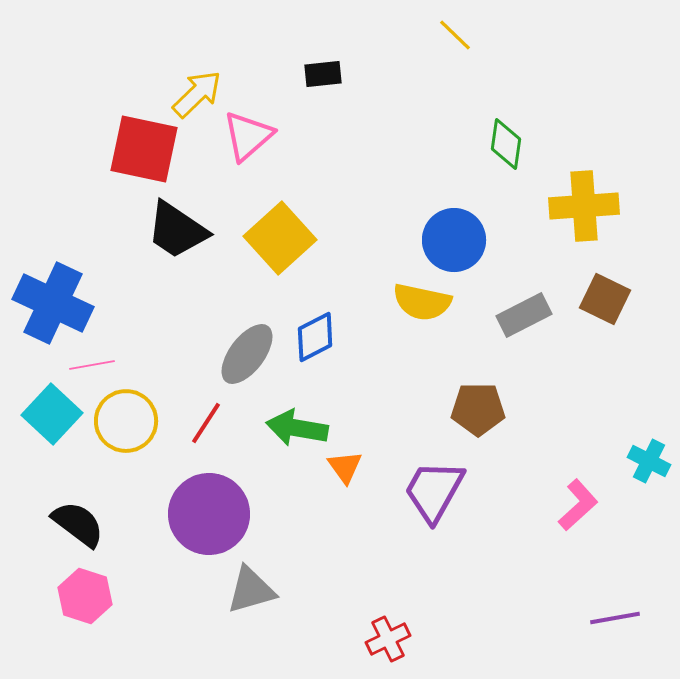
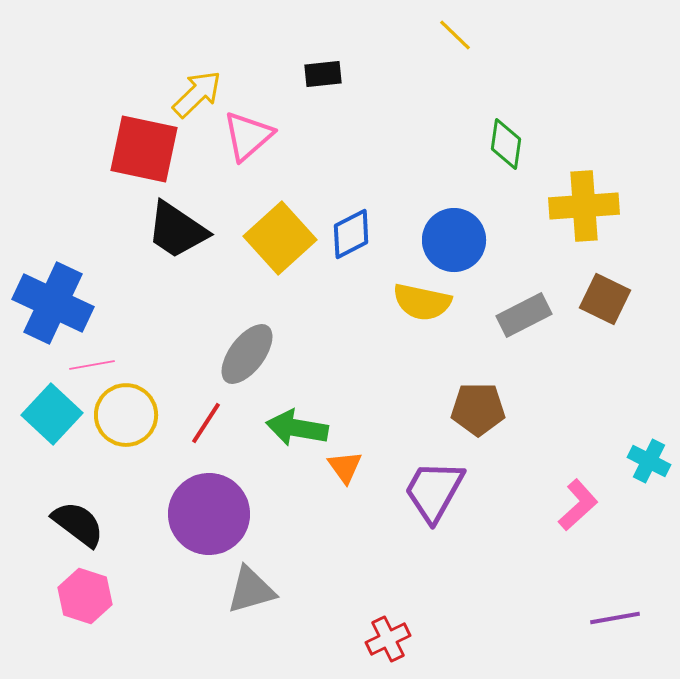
blue diamond: moved 36 px right, 103 px up
yellow circle: moved 6 px up
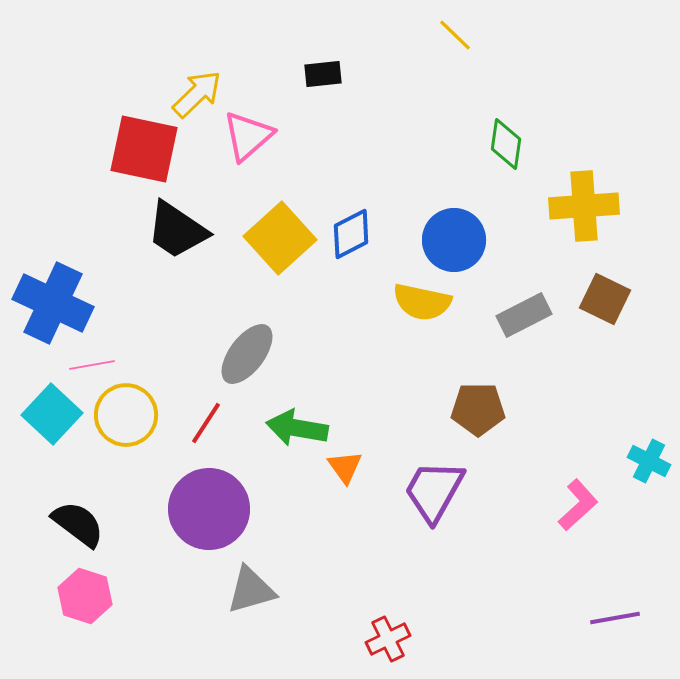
purple circle: moved 5 px up
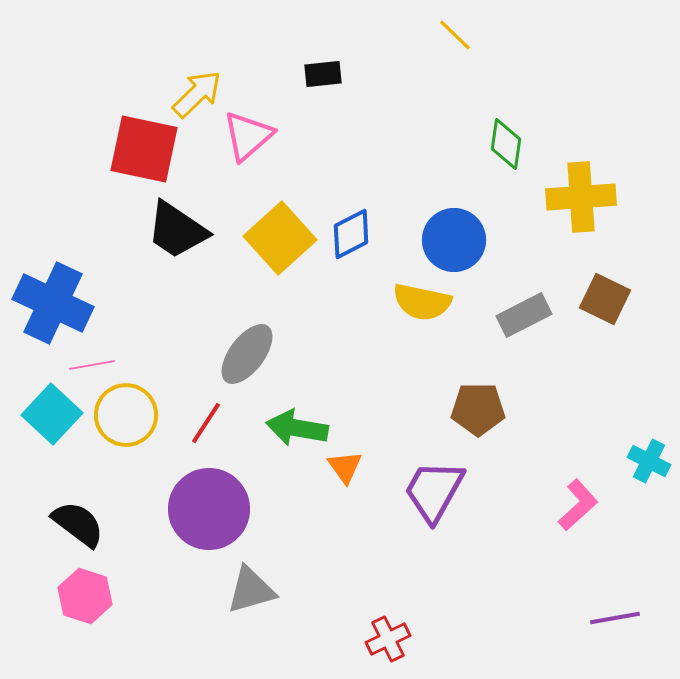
yellow cross: moved 3 px left, 9 px up
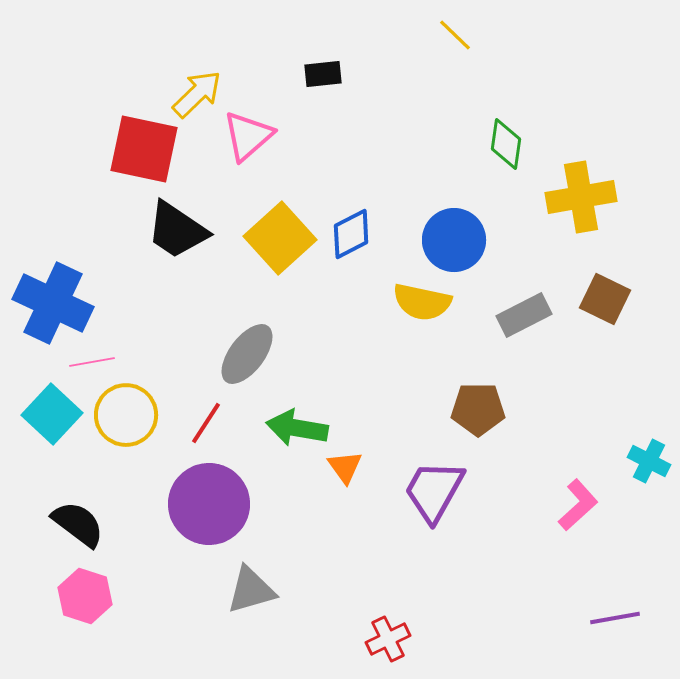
yellow cross: rotated 6 degrees counterclockwise
pink line: moved 3 px up
purple circle: moved 5 px up
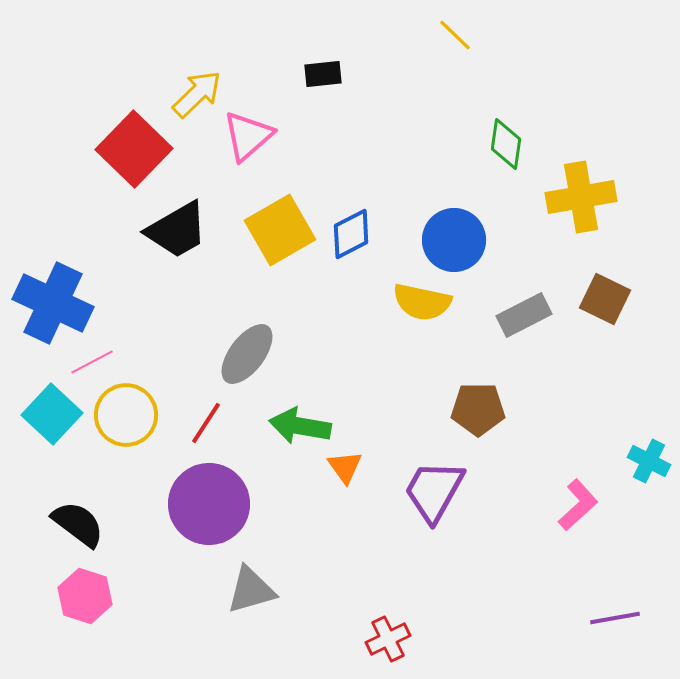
red square: moved 10 px left; rotated 32 degrees clockwise
black trapezoid: rotated 64 degrees counterclockwise
yellow square: moved 8 px up; rotated 12 degrees clockwise
pink line: rotated 18 degrees counterclockwise
green arrow: moved 3 px right, 2 px up
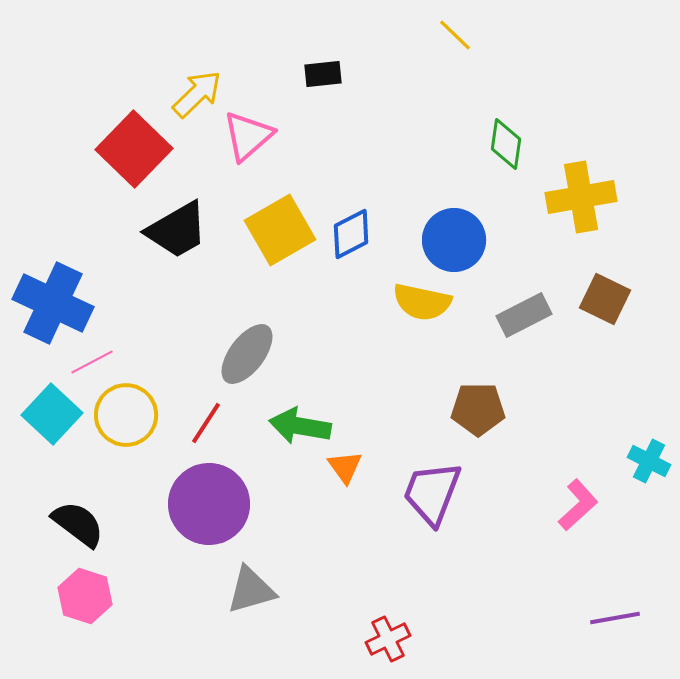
purple trapezoid: moved 2 px left, 2 px down; rotated 8 degrees counterclockwise
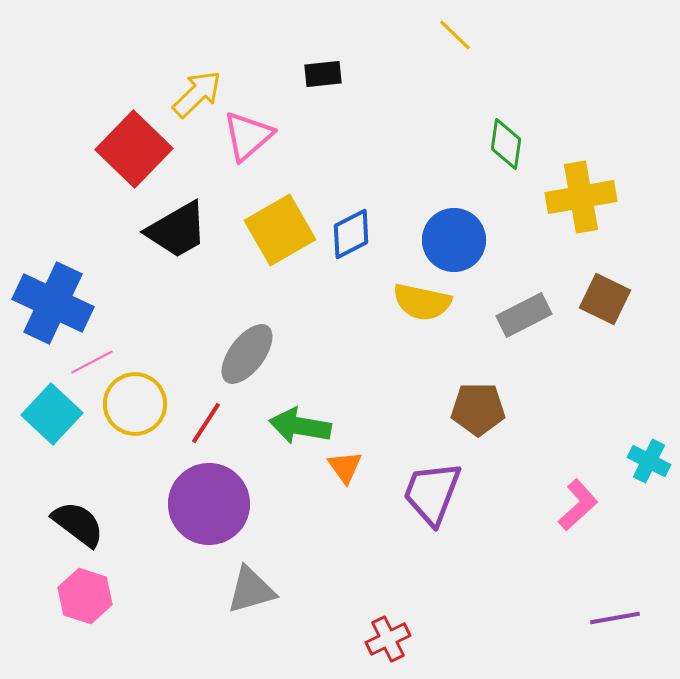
yellow circle: moved 9 px right, 11 px up
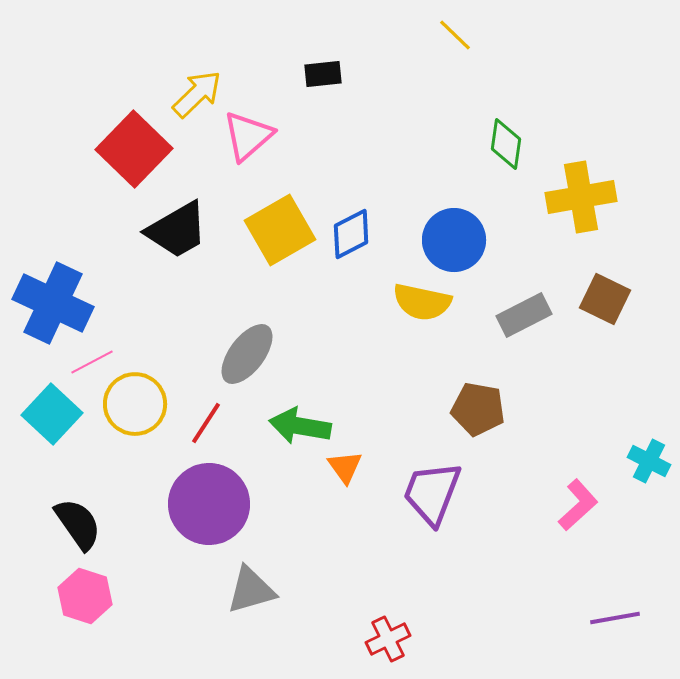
brown pentagon: rotated 10 degrees clockwise
black semicircle: rotated 18 degrees clockwise
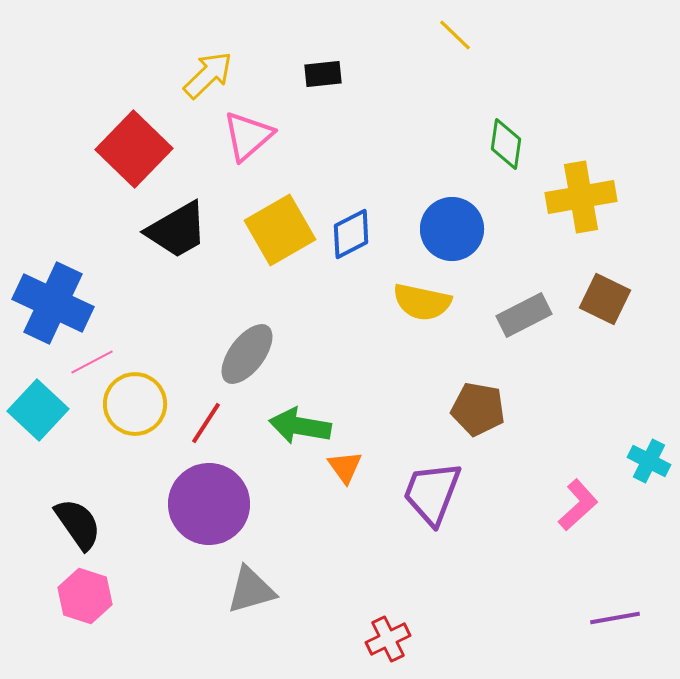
yellow arrow: moved 11 px right, 19 px up
blue circle: moved 2 px left, 11 px up
cyan square: moved 14 px left, 4 px up
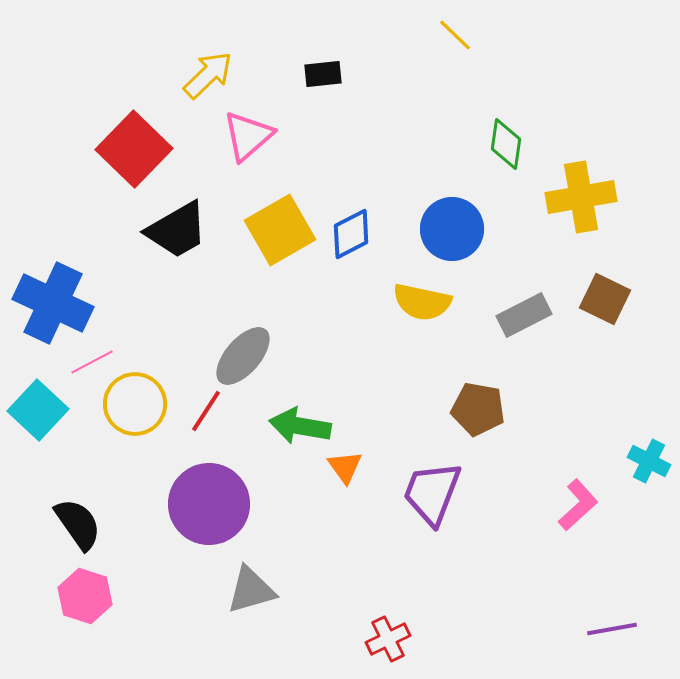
gray ellipse: moved 4 px left, 2 px down; rotated 4 degrees clockwise
red line: moved 12 px up
purple line: moved 3 px left, 11 px down
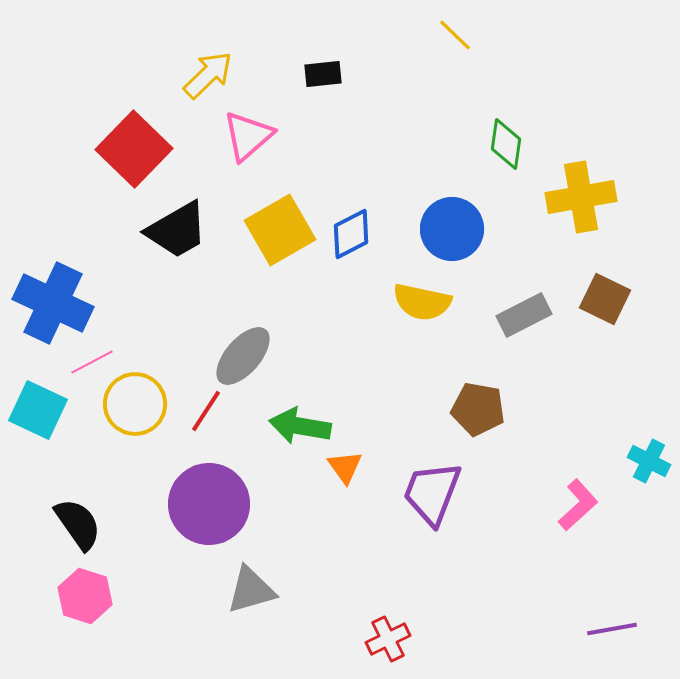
cyan square: rotated 18 degrees counterclockwise
